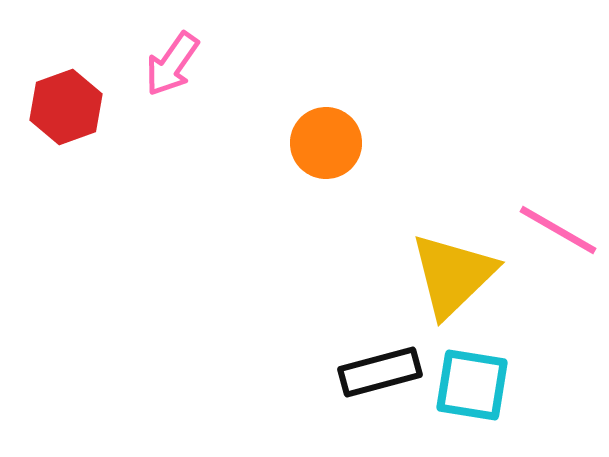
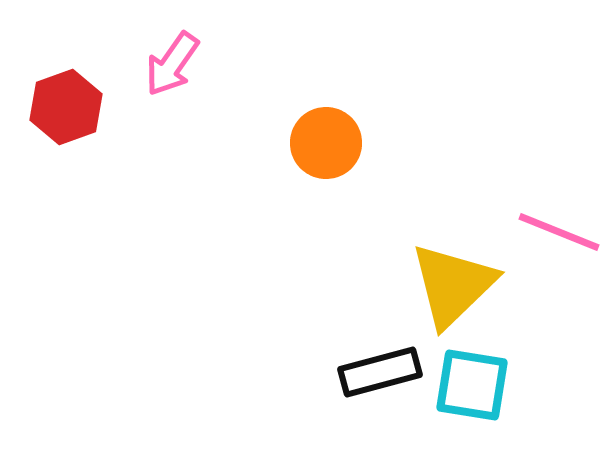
pink line: moved 1 px right, 2 px down; rotated 8 degrees counterclockwise
yellow triangle: moved 10 px down
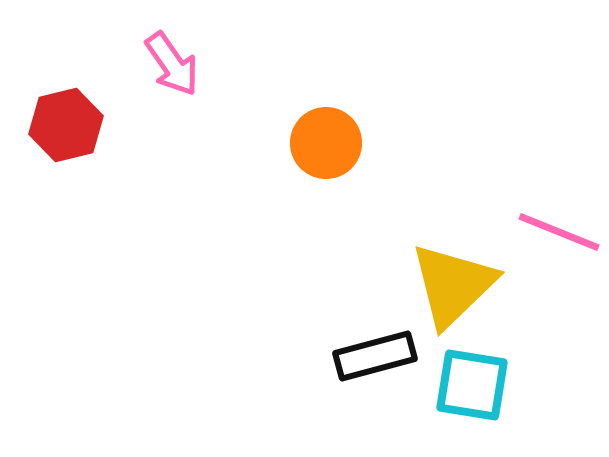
pink arrow: rotated 70 degrees counterclockwise
red hexagon: moved 18 px down; rotated 6 degrees clockwise
black rectangle: moved 5 px left, 16 px up
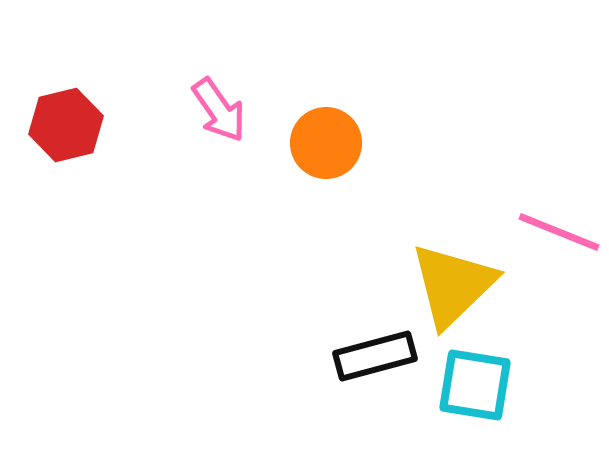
pink arrow: moved 47 px right, 46 px down
cyan square: moved 3 px right
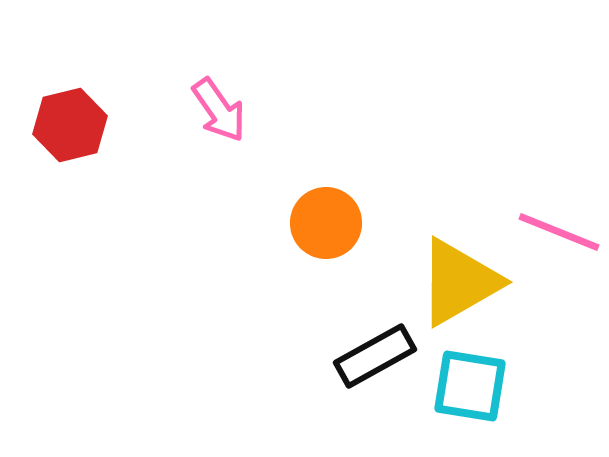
red hexagon: moved 4 px right
orange circle: moved 80 px down
yellow triangle: moved 6 px right, 3 px up; rotated 14 degrees clockwise
black rectangle: rotated 14 degrees counterclockwise
cyan square: moved 5 px left, 1 px down
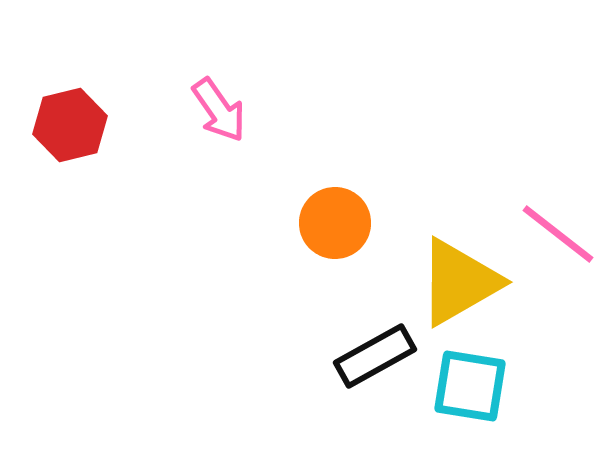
orange circle: moved 9 px right
pink line: moved 1 px left, 2 px down; rotated 16 degrees clockwise
